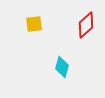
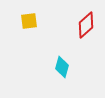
yellow square: moved 5 px left, 3 px up
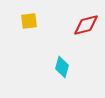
red diamond: rotated 28 degrees clockwise
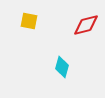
yellow square: rotated 18 degrees clockwise
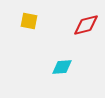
cyan diamond: rotated 70 degrees clockwise
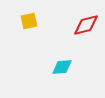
yellow square: rotated 24 degrees counterclockwise
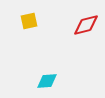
cyan diamond: moved 15 px left, 14 px down
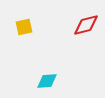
yellow square: moved 5 px left, 6 px down
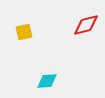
yellow square: moved 5 px down
